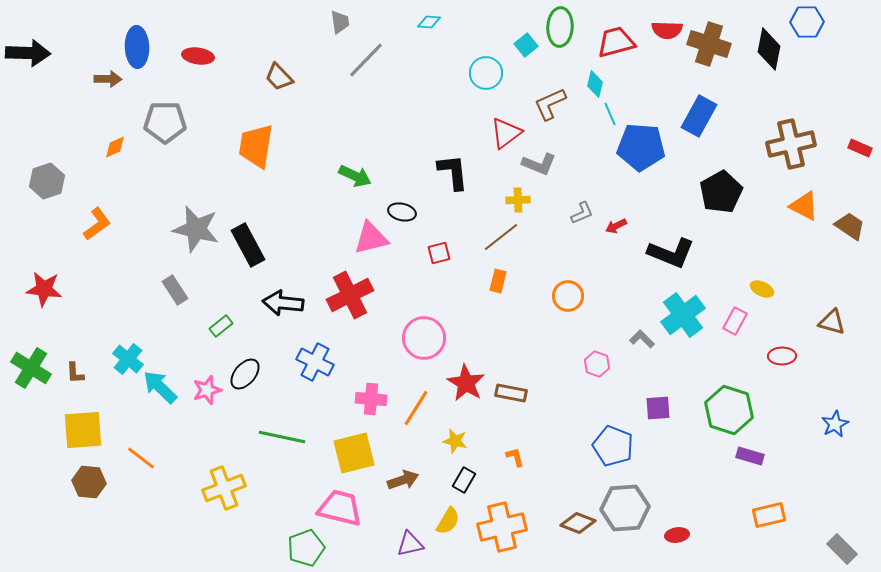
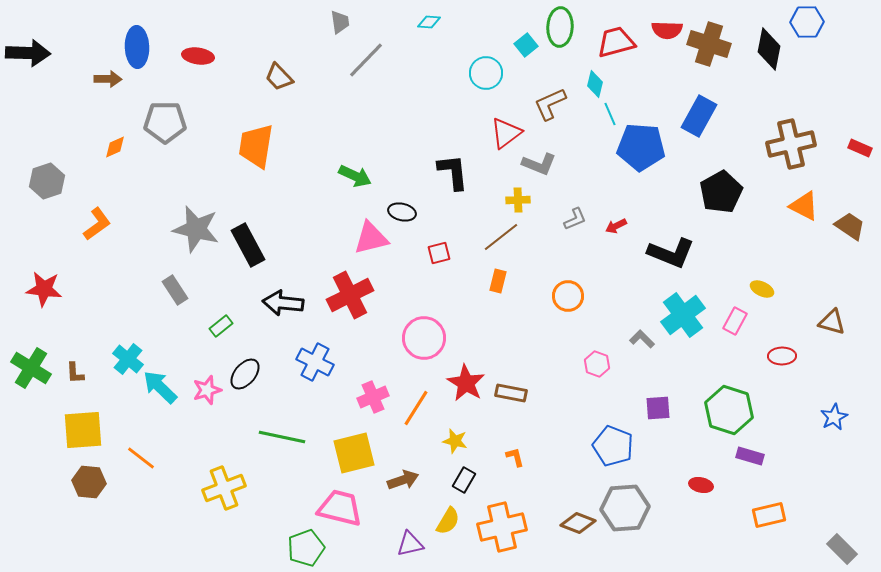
gray L-shape at (582, 213): moved 7 px left, 6 px down
pink cross at (371, 399): moved 2 px right, 2 px up; rotated 28 degrees counterclockwise
blue star at (835, 424): moved 1 px left, 7 px up
red ellipse at (677, 535): moved 24 px right, 50 px up; rotated 20 degrees clockwise
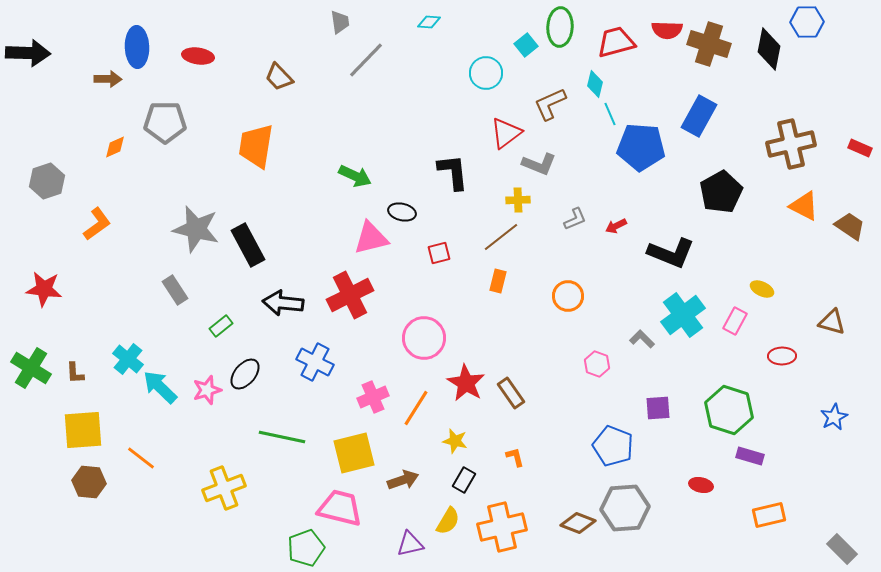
brown rectangle at (511, 393): rotated 44 degrees clockwise
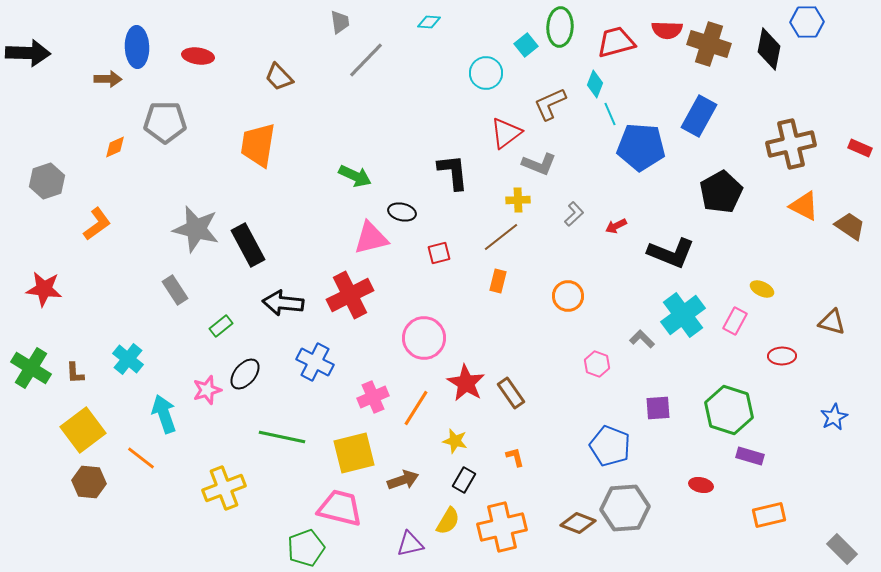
cyan diamond at (595, 84): rotated 8 degrees clockwise
orange trapezoid at (256, 146): moved 2 px right, 1 px up
gray L-shape at (575, 219): moved 1 px left, 5 px up; rotated 20 degrees counterclockwise
cyan arrow at (160, 387): moved 4 px right, 27 px down; rotated 27 degrees clockwise
yellow square at (83, 430): rotated 33 degrees counterclockwise
blue pentagon at (613, 446): moved 3 px left
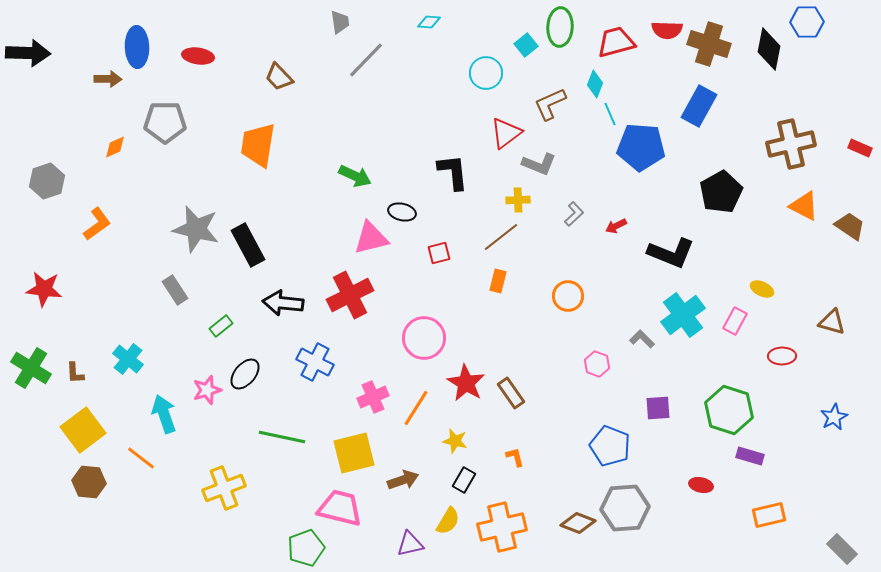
blue rectangle at (699, 116): moved 10 px up
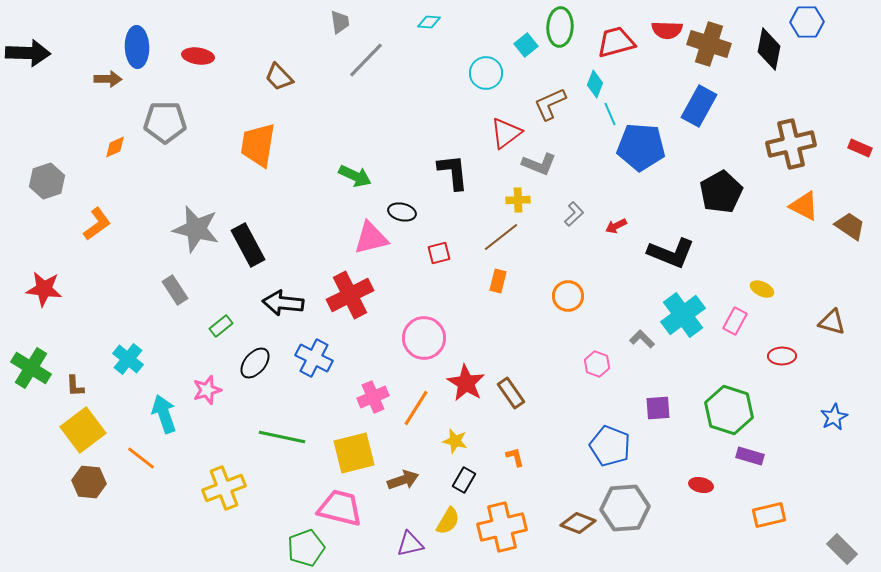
blue cross at (315, 362): moved 1 px left, 4 px up
brown L-shape at (75, 373): moved 13 px down
black ellipse at (245, 374): moved 10 px right, 11 px up
